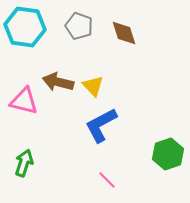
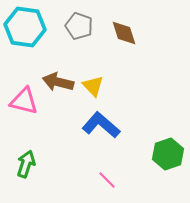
blue L-shape: rotated 69 degrees clockwise
green arrow: moved 2 px right, 1 px down
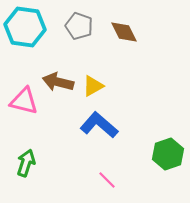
brown diamond: moved 1 px up; rotated 8 degrees counterclockwise
yellow triangle: rotated 45 degrees clockwise
blue L-shape: moved 2 px left
green arrow: moved 1 px up
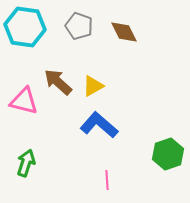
brown arrow: rotated 28 degrees clockwise
pink line: rotated 42 degrees clockwise
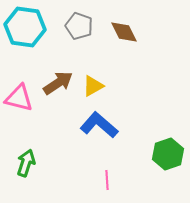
brown arrow: moved 1 px down; rotated 104 degrees clockwise
pink triangle: moved 5 px left, 3 px up
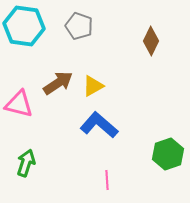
cyan hexagon: moved 1 px left, 1 px up
brown diamond: moved 27 px right, 9 px down; rotated 52 degrees clockwise
pink triangle: moved 6 px down
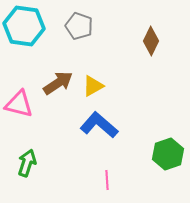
green arrow: moved 1 px right
